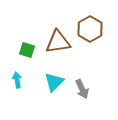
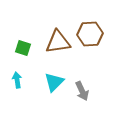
brown hexagon: moved 5 px down; rotated 25 degrees clockwise
green square: moved 4 px left, 2 px up
gray arrow: moved 2 px down
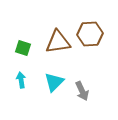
cyan arrow: moved 4 px right
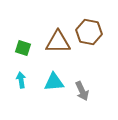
brown hexagon: moved 1 px left, 2 px up; rotated 15 degrees clockwise
brown triangle: rotated 8 degrees clockwise
cyan triangle: rotated 40 degrees clockwise
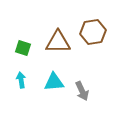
brown hexagon: moved 4 px right; rotated 20 degrees counterclockwise
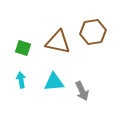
brown triangle: rotated 12 degrees clockwise
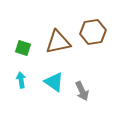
brown triangle: rotated 24 degrees counterclockwise
cyan triangle: rotated 40 degrees clockwise
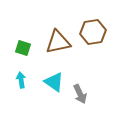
gray arrow: moved 2 px left, 3 px down
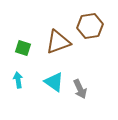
brown hexagon: moved 3 px left, 6 px up
brown triangle: rotated 8 degrees counterclockwise
cyan arrow: moved 3 px left
gray arrow: moved 5 px up
